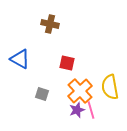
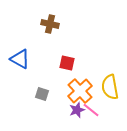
pink line: rotated 36 degrees counterclockwise
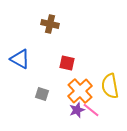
yellow semicircle: moved 1 px up
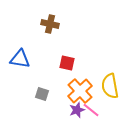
blue triangle: rotated 20 degrees counterclockwise
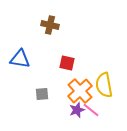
brown cross: moved 1 px down
yellow semicircle: moved 6 px left, 1 px up
gray square: rotated 24 degrees counterclockwise
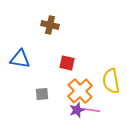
yellow semicircle: moved 7 px right, 4 px up
pink line: rotated 30 degrees counterclockwise
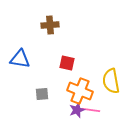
brown cross: rotated 18 degrees counterclockwise
orange cross: rotated 25 degrees counterclockwise
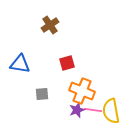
brown cross: rotated 30 degrees counterclockwise
blue triangle: moved 5 px down
red square: rotated 28 degrees counterclockwise
yellow semicircle: moved 30 px down
orange cross: moved 2 px right
pink line: moved 2 px right
